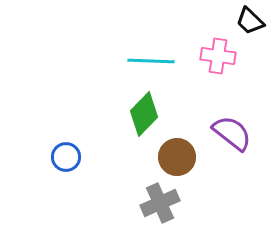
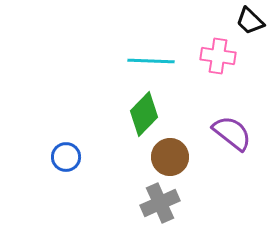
brown circle: moved 7 px left
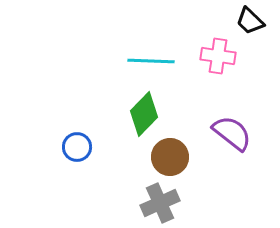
blue circle: moved 11 px right, 10 px up
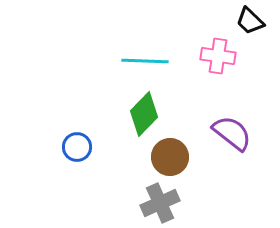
cyan line: moved 6 px left
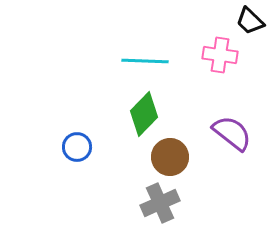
pink cross: moved 2 px right, 1 px up
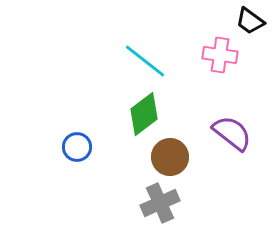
black trapezoid: rotated 8 degrees counterclockwise
cyan line: rotated 36 degrees clockwise
green diamond: rotated 9 degrees clockwise
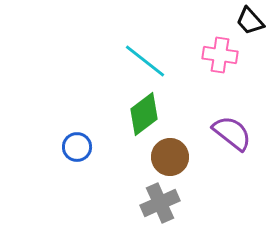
black trapezoid: rotated 12 degrees clockwise
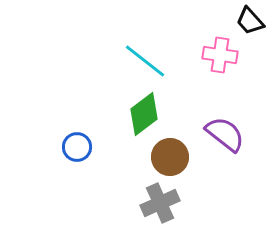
purple semicircle: moved 7 px left, 1 px down
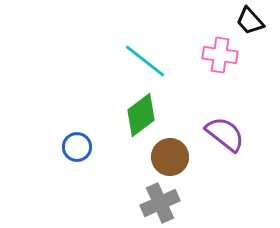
green diamond: moved 3 px left, 1 px down
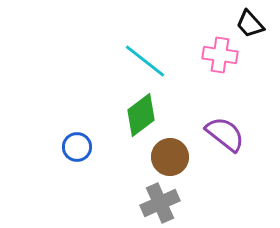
black trapezoid: moved 3 px down
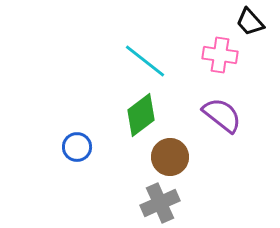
black trapezoid: moved 2 px up
purple semicircle: moved 3 px left, 19 px up
